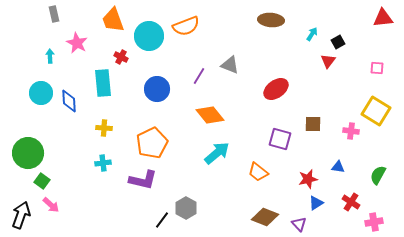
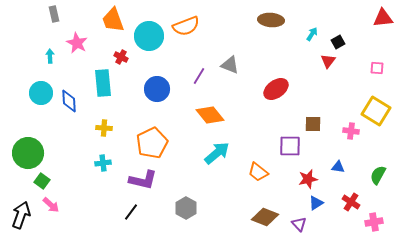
purple square at (280, 139): moved 10 px right, 7 px down; rotated 15 degrees counterclockwise
black line at (162, 220): moved 31 px left, 8 px up
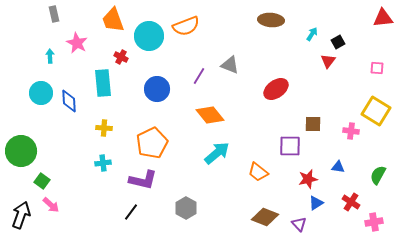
green circle at (28, 153): moved 7 px left, 2 px up
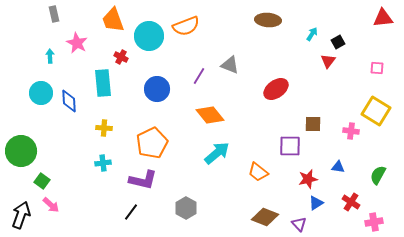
brown ellipse at (271, 20): moved 3 px left
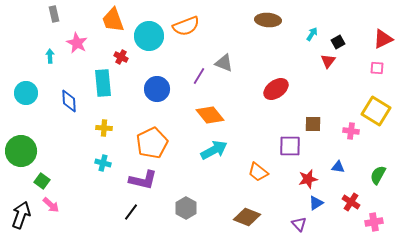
red triangle at (383, 18): moved 21 px down; rotated 20 degrees counterclockwise
gray triangle at (230, 65): moved 6 px left, 2 px up
cyan circle at (41, 93): moved 15 px left
cyan arrow at (217, 153): moved 3 px left, 3 px up; rotated 12 degrees clockwise
cyan cross at (103, 163): rotated 21 degrees clockwise
brown diamond at (265, 217): moved 18 px left
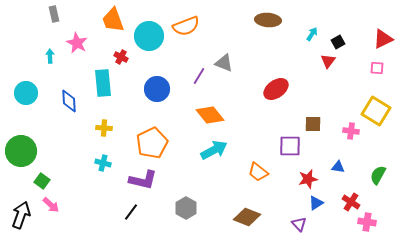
pink cross at (374, 222): moved 7 px left; rotated 18 degrees clockwise
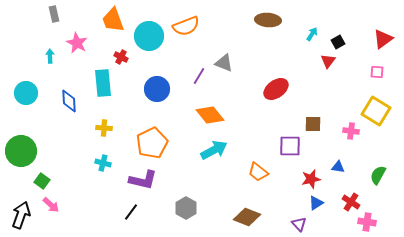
red triangle at (383, 39): rotated 10 degrees counterclockwise
pink square at (377, 68): moved 4 px down
red star at (308, 179): moved 3 px right
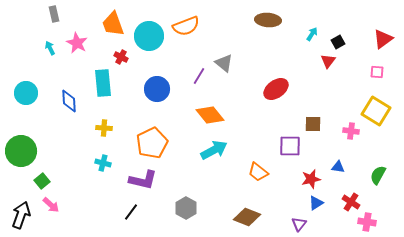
orange trapezoid at (113, 20): moved 4 px down
cyan arrow at (50, 56): moved 8 px up; rotated 24 degrees counterclockwise
gray triangle at (224, 63): rotated 18 degrees clockwise
green square at (42, 181): rotated 14 degrees clockwise
purple triangle at (299, 224): rotated 21 degrees clockwise
